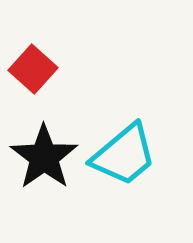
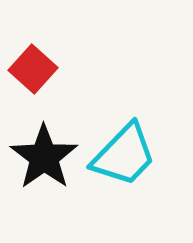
cyan trapezoid: rotated 6 degrees counterclockwise
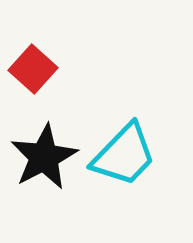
black star: rotated 8 degrees clockwise
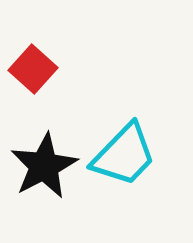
black star: moved 9 px down
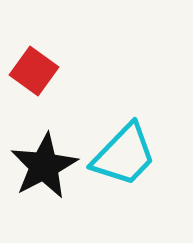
red square: moved 1 px right, 2 px down; rotated 6 degrees counterclockwise
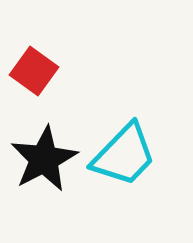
black star: moved 7 px up
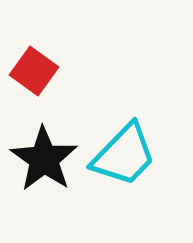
black star: rotated 10 degrees counterclockwise
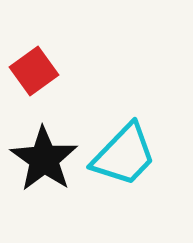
red square: rotated 18 degrees clockwise
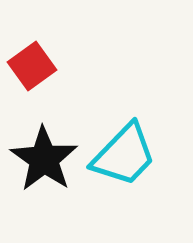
red square: moved 2 px left, 5 px up
